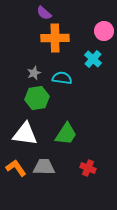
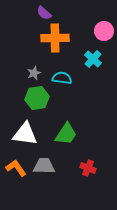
gray trapezoid: moved 1 px up
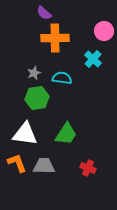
orange L-shape: moved 1 px right, 5 px up; rotated 15 degrees clockwise
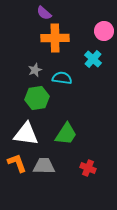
gray star: moved 1 px right, 3 px up
white triangle: moved 1 px right
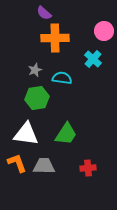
red cross: rotated 28 degrees counterclockwise
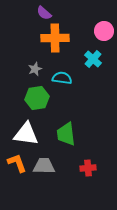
gray star: moved 1 px up
green trapezoid: rotated 140 degrees clockwise
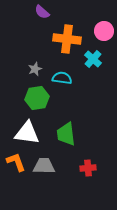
purple semicircle: moved 2 px left, 1 px up
orange cross: moved 12 px right, 1 px down; rotated 8 degrees clockwise
white triangle: moved 1 px right, 1 px up
orange L-shape: moved 1 px left, 1 px up
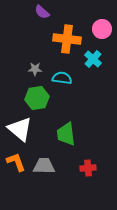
pink circle: moved 2 px left, 2 px up
gray star: rotated 24 degrees clockwise
white triangle: moved 7 px left, 4 px up; rotated 32 degrees clockwise
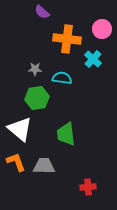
red cross: moved 19 px down
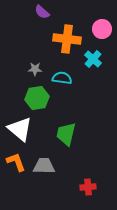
green trapezoid: rotated 20 degrees clockwise
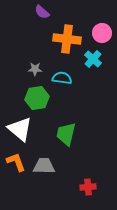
pink circle: moved 4 px down
